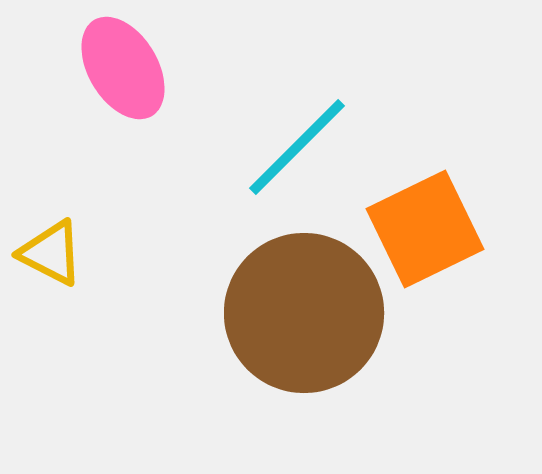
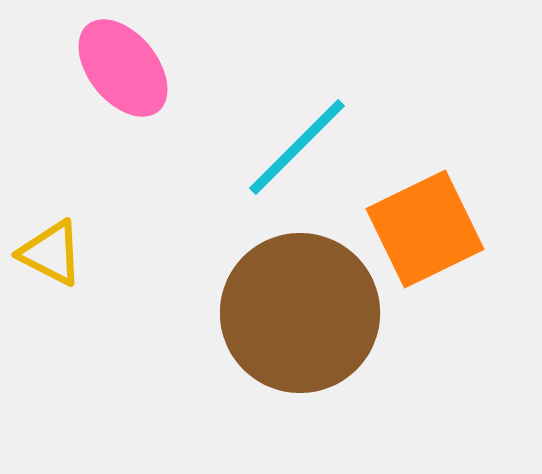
pink ellipse: rotated 8 degrees counterclockwise
brown circle: moved 4 px left
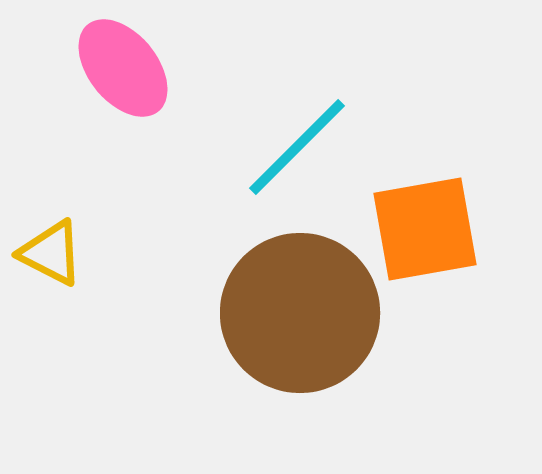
orange square: rotated 16 degrees clockwise
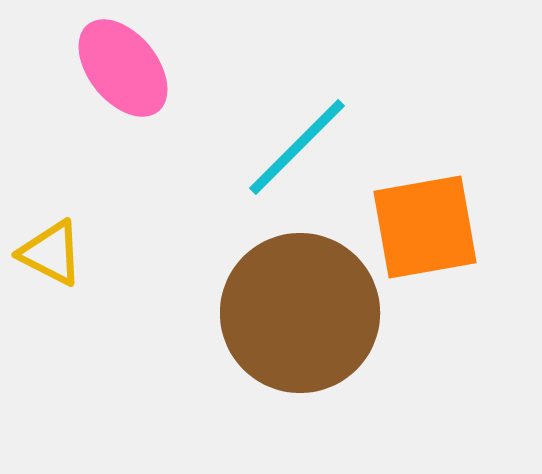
orange square: moved 2 px up
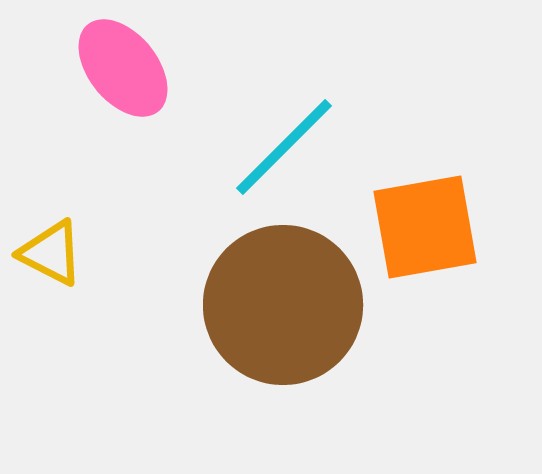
cyan line: moved 13 px left
brown circle: moved 17 px left, 8 px up
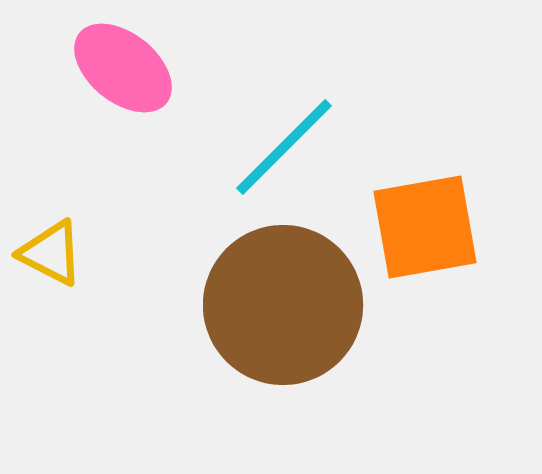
pink ellipse: rotated 12 degrees counterclockwise
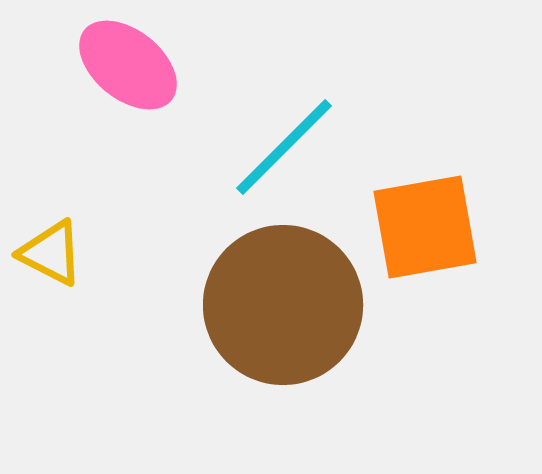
pink ellipse: moved 5 px right, 3 px up
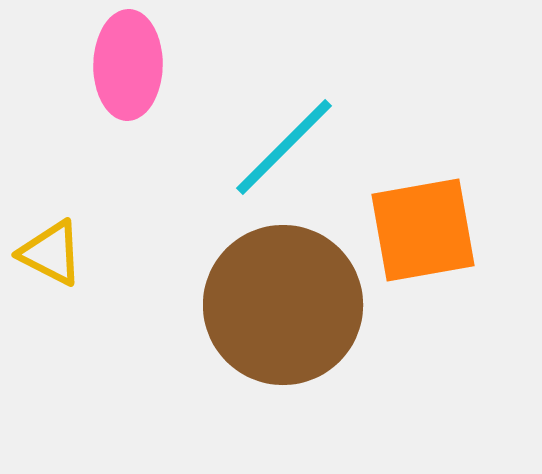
pink ellipse: rotated 52 degrees clockwise
orange square: moved 2 px left, 3 px down
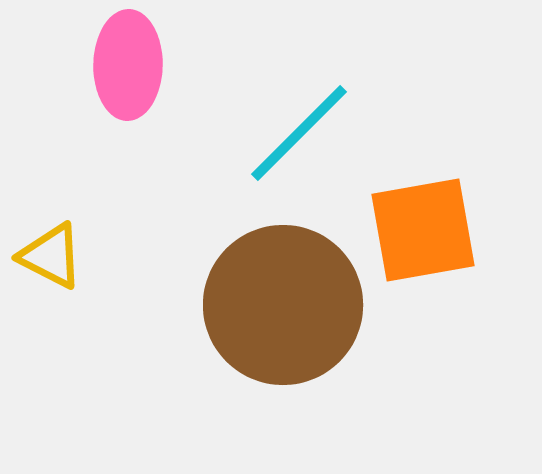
cyan line: moved 15 px right, 14 px up
yellow triangle: moved 3 px down
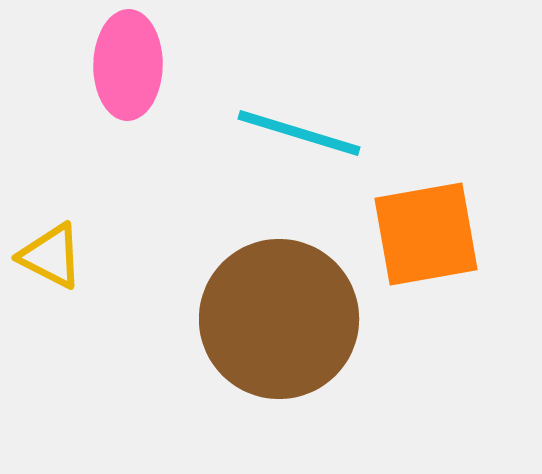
cyan line: rotated 62 degrees clockwise
orange square: moved 3 px right, 4 px down
brown circle: moved 4 px left, 14 px down
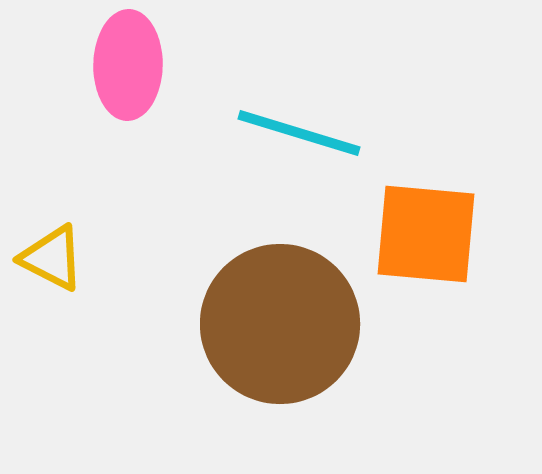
orange square: rotated 15 degrees clockwise
yellow triangle: moved 1 px right, 2 px down
brown circle: moved 1 px right, 5 px down
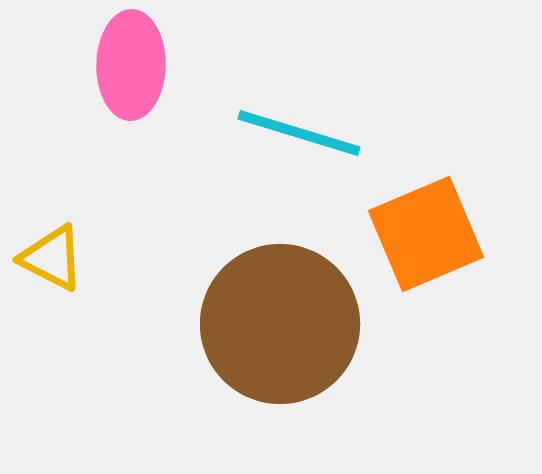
pink ellipse: moved 3 px right
orange square: rotated 28 degrees counterclockwise
